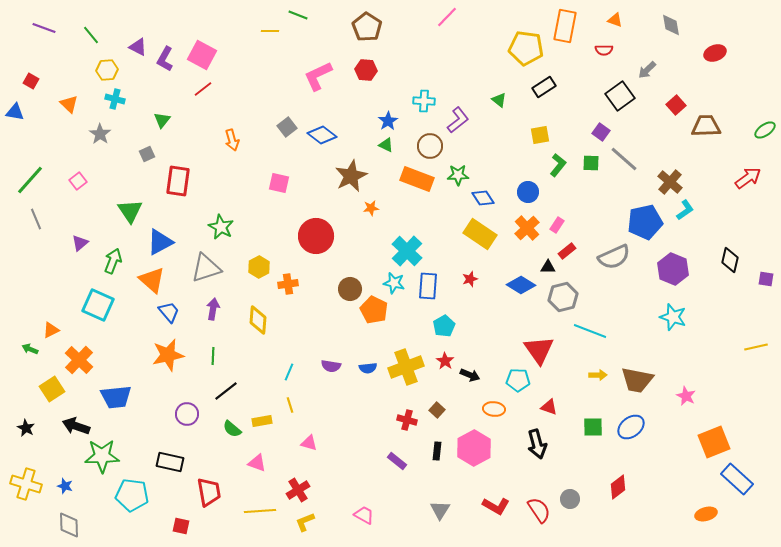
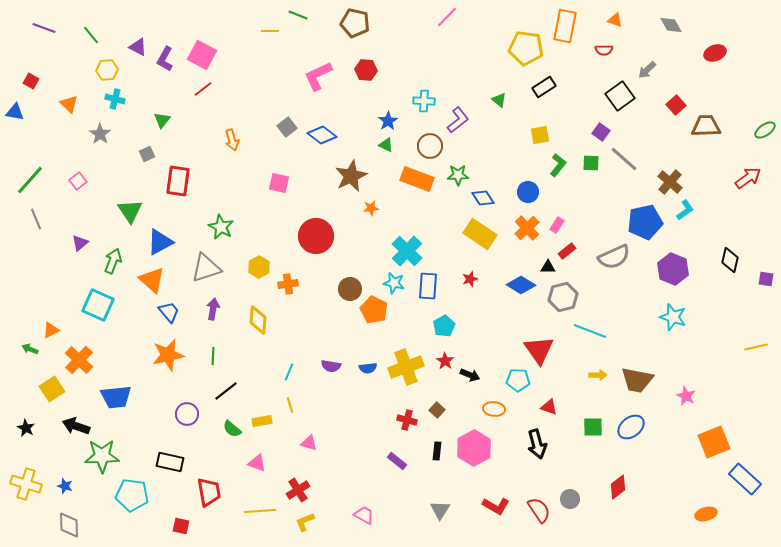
gray diamond at (671, 25): rotated 20 degrees counterclockwise
brown pentagon at (367, 27): moved 12 px left, 4 px up; rotated 20 degrees counterclockwise
blue rectangle at (737, 479): moved 8 px right
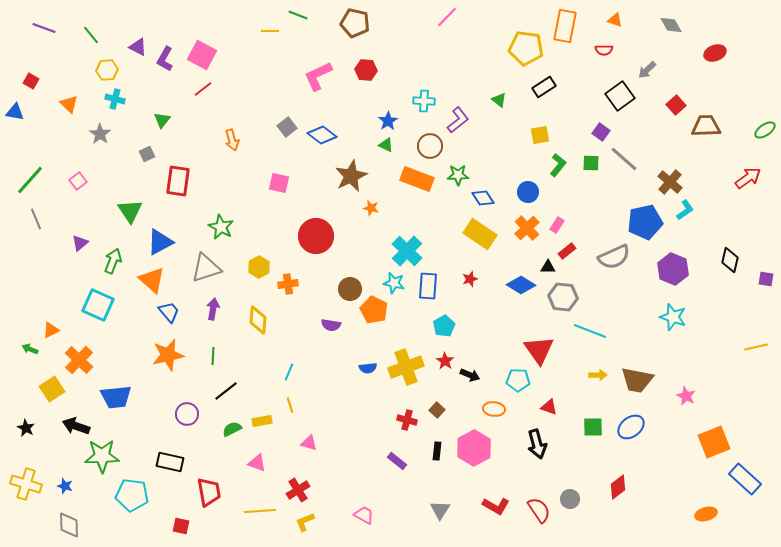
orange star at (371, 208): rotated 21 degrees clockwise
gray hexagon at (563, 297): rotated 20 degrees clockwise
purple semicircle at (331, 366): moved 41 px up
green semicircle at (232, 429): rotated 114 degrees clockwise
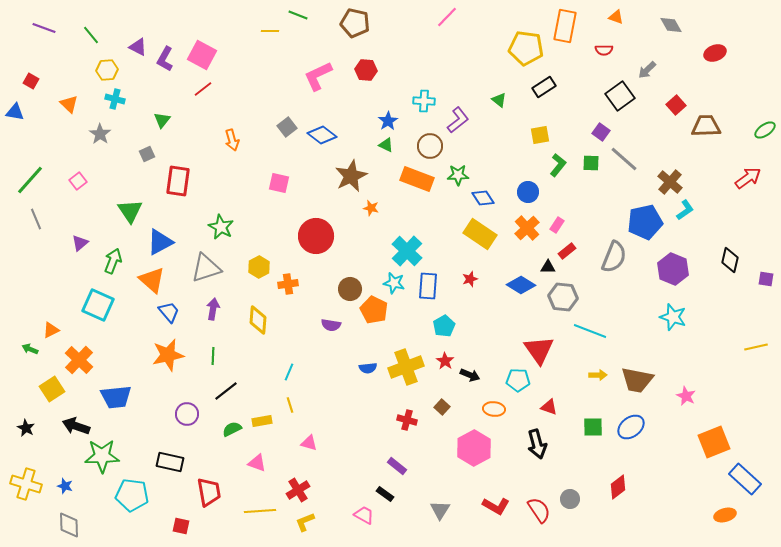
orange triangle at (615, 20): moved 1 px right, 3 px up
gray semicircle at (614, 257): rotated 44 degrees counterclockwise
brown square at (437, 410): moved 5 px right, 3 px up
black rectangle at (437, 451): moved 52 px left, 43 px down; rotated 60 degrees counterclockwise
purple rectangle at (397, 461): moved 5 px down
orange ellipse at (706, 514): moved 19 px right, 1 px down
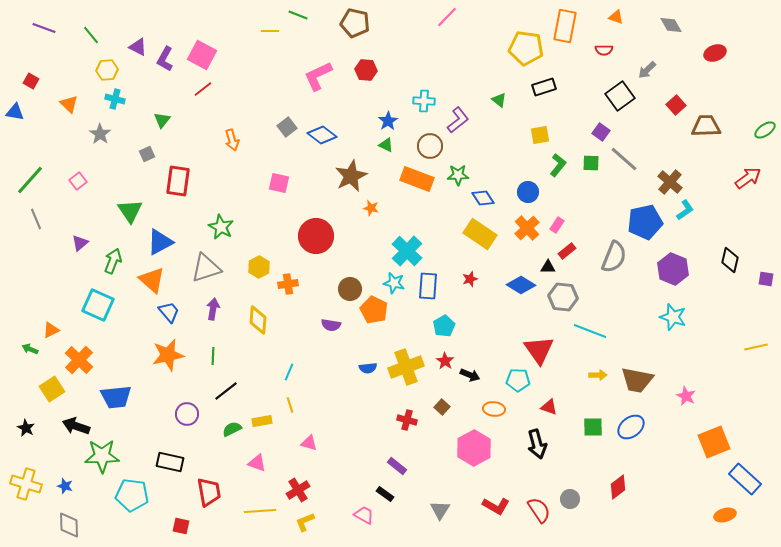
black rectangle at (544, 87): rotated 15 degrees clockwise
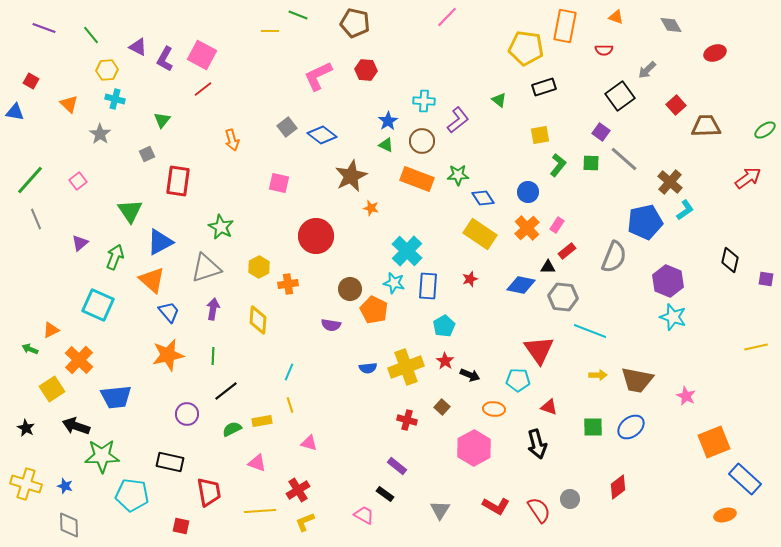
brown circle at (430, 146): moved 8 px left, 5 px up
green arrow at (113, 261): moved 2 px right, 4 px up
purple hexagon at (673, 269): moved 5 px left, 12 px down
blue diamond at (521, 285): rotated 20 degrees counterclockwise
